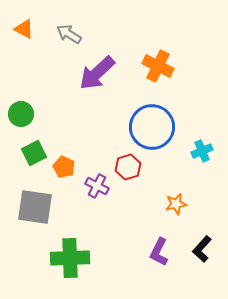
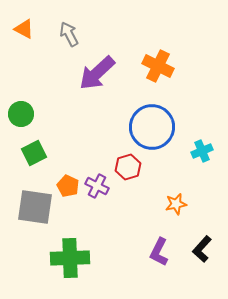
gray arrow: rotated 30 degrees clockwise
orange pentagon: moved 4 px right, 19 px down
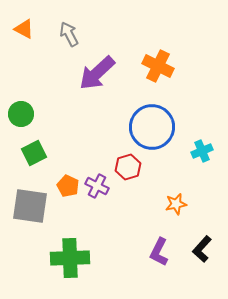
gray square: moved 5 px left, 1 px up
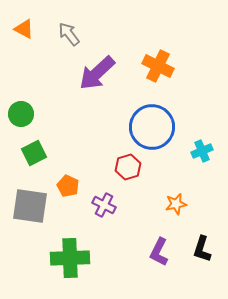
gray arrow: rotated 10 degrees counterclockwise
purple cross: moved 7 px right, 19 px down
black L-shape: rotated 24 degrees counterclockwise
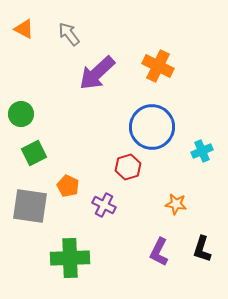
orange star: rotated 20 degrees clockwise
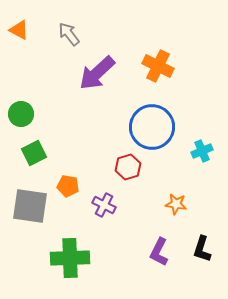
orange triangle: moved 5 px left, 1 px down
orange pentagon: rotated 15 degrees counterclockwise
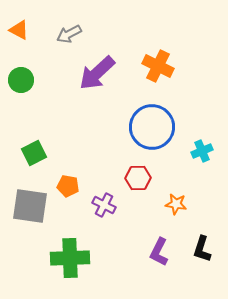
gray arrow: rotated 80 degrees counterclockwise
green circle: moved 34 px up
red hexagon: moved 10 px right, 11 px down; rotated 15 degrees clockwise
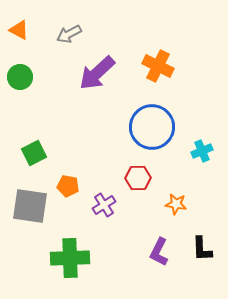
green circle: moved 1 px left, 3 px up
purple cross: rotated 30 degrees clockwise
black L-shape: rotated 20 degrees counterclockwise
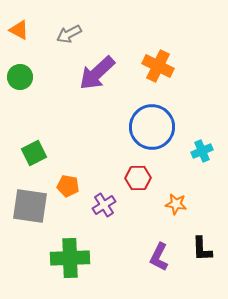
purple L-shape: moved 5 px down
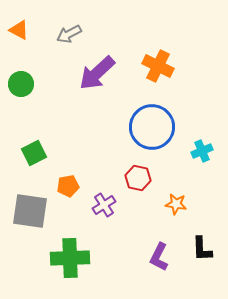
green circle: moved 1 px right, 7 px down
red hexagon: rotated 15 degrees clockwise
orange pentagon: rotated 20 degrees counterclockwise
gray square: moved 5 px down
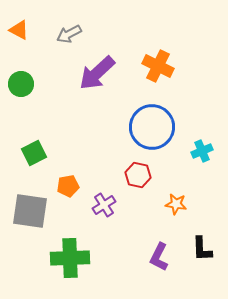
red hexagon: moved 3 px up
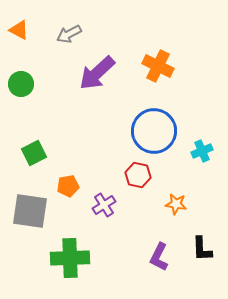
blue circle: moved 2 px right, 4 px down
